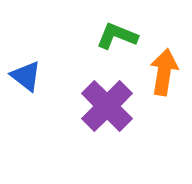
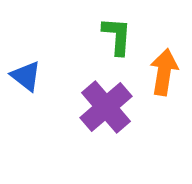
green L-shape: rotated 72 degrees clockwise
purple cross: moved 1 px left, 1 px down; rotated 4 degrees clockwise
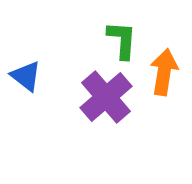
green L-shape: moved 5 px right, 4 px down
purple cross: moved 10 px up
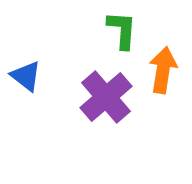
green L-shape: moved 10 px up
orange arrow: moved 1 px left, 2 px up
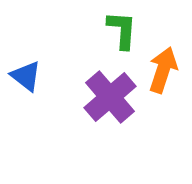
orange arrow: rotated 9 degrees clockwise
purple cross: moved 4 px right
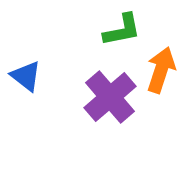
green L-shape: rotated 75 degrees clockwise
orange arrow: moved 2 px left
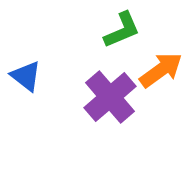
green L-shape: rotated 12 degrees counterclockwise
orange arrow: rotated 36 degrees clockwise
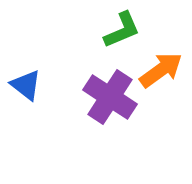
blue triangle: moved 9 px down
purple cross: rotated 16 degrees counterclockwise
